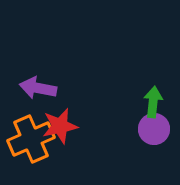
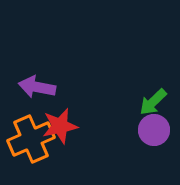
purple arrow: moved 1 px left, 1 px up
green arrow: rotated 140 degrees counterclockwise
purple circle: moved 1 px down
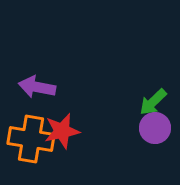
red star: moved 2 px right, 5 px down
purple circle: moved 1 px right, 2 px up
orange cross: rotated 33 degrees clockwise
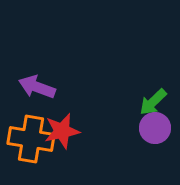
purple arrow: rotated 9 degrees clockwise
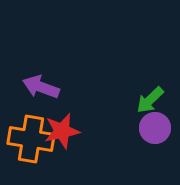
purple arrow: moved 4 px right
green arrow: moved 3 px left, 2 px up
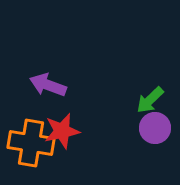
purple arrow: moved 7 px right, 2 px up
orange cross: moved 4 px down
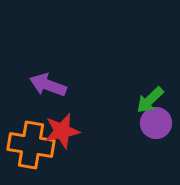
purple circle: moved 1 px right, 5 px up
orange cross: moved 2 px down
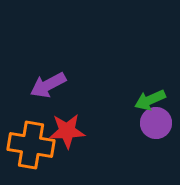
purple arrow: rotated 48 degrees counterclockwise
green arrow: rotated 20 degrees clockwise
red star: moved 5 px right; rotated 9 degrees clockwise
